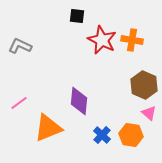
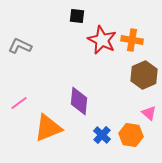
brown hexagon: moved 10 px up; rotated 12 degrees clockwise
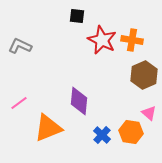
orange hexagon: moved 3 px up
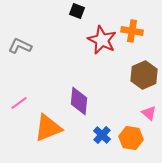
black square: moved 5 px up; rotated 14 degrees clockwise
orange cross: moved 9 px up
orange hexagon: moved 6 px down
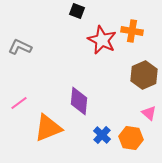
gray L-shape: moved 1 px down
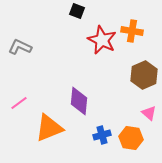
orange triangle: moved 1 px right
blue cross: rotated 30 degrees clockwise
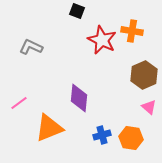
gray L-shape: moved 11 px right
purple diamond: moved 3 px up
pink triangle: moved 6 px up
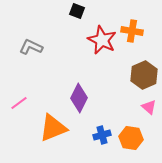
purple diamond: rotated 20 degrees clockwise
orange triangle: moved 4 px right
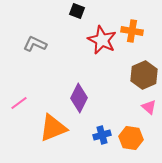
gray L-shape: moved 4 px right, 3 px up
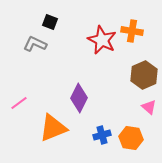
black square: moved 27 px left, 11 px down
